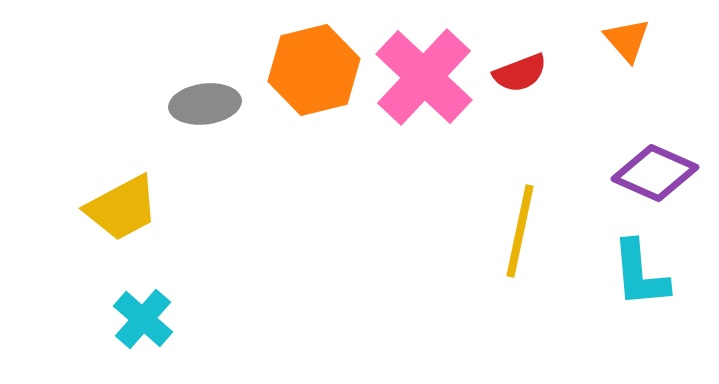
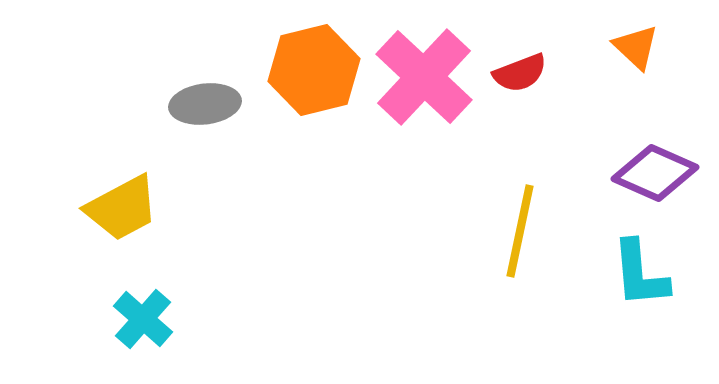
orange triangle: moved 9 px right, 7 px down; rotated 6 degrees counterclockwise
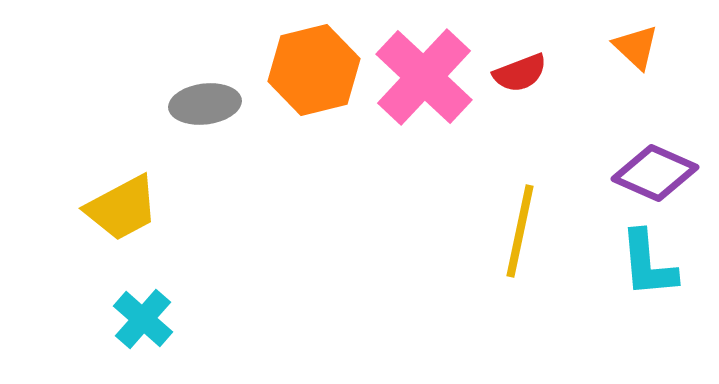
cyan L-shape: moved 8 px right, 10 px up
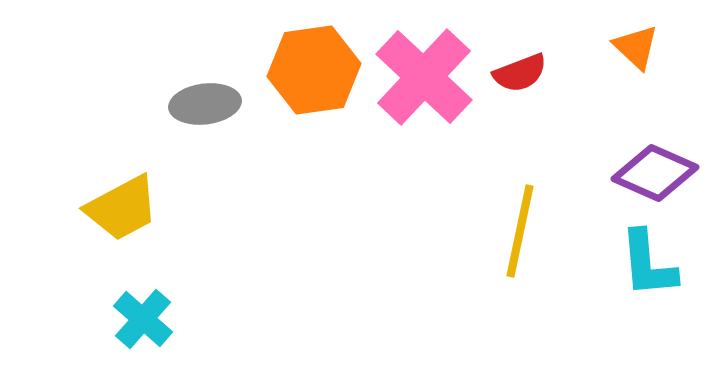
orange hexagon: rotated 6 degrees clockwise
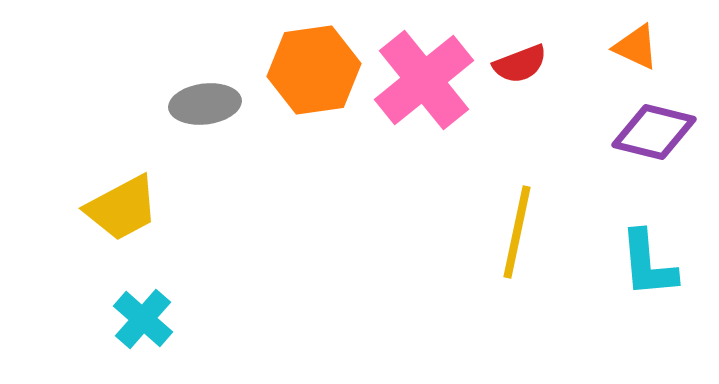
orange triangle: rotated 18 degrees counterclockwise
red semicircle: moved 9 px up
pink cross: moved 3 px down; rotated 8 degrees clockwise
purple diamond: moved 1 px left, 41 px up; rotated 10 degrees counterclockwise
yellow line: moved 3 px left, 1 px down
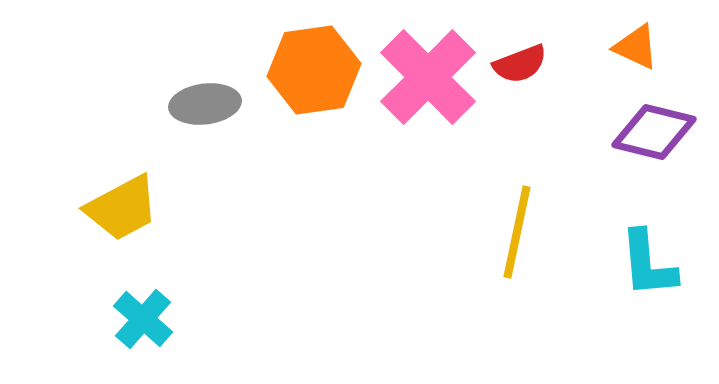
pink cross: moved 4 px right, 3 px up; rotated 6 degrees counterclockwise
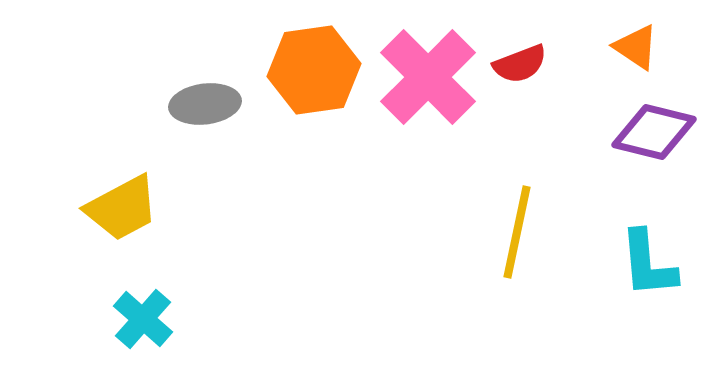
orange triangle: rotated 9 degrees clockwise
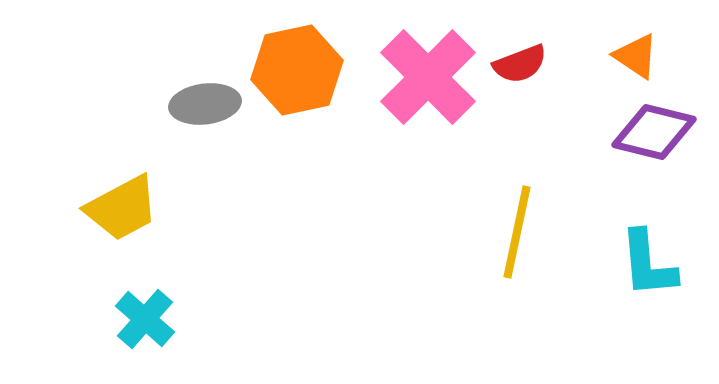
orange triangle: moved 9 px down
orange hexagon: moved 17 px left; rotated 4 degrees counterclockwise
cyan cross: moved 2 px right
